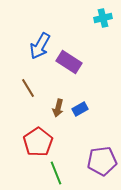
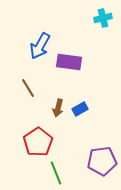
purple rectangle: rotated 25 degrees counterclockwise
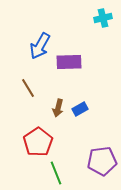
purple rectangle: rotated 10 degrees counterclockwise
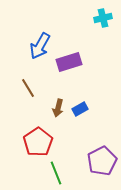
purple rectangle: rotated 15 degrees counterclockwise
purple pentagon: rotated 20 degrees counterclockwise
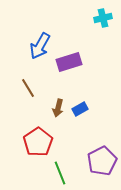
green line: moved 4 px right
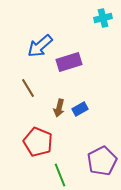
blue arrow: rotated 20 degrees clockwise
brown arrow: moved 1 px right
red pentagon: rotated 16 degrees counterclockwise
green line: moved 2 px down
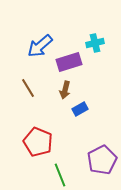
cyan cross: moved 8 px left, 25 px down
brown arrow: moved 6 px right, 18 px up
purple pentagon: moved 1 px up
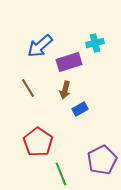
red pentagon: rotated 12 degrees clockwise
green line: moved 1 px right, 1 px up
